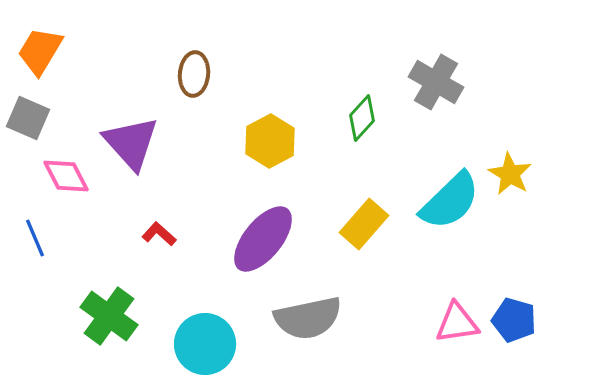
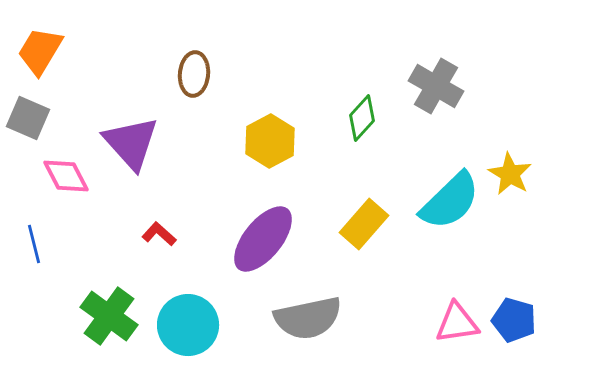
gray cross: moved 4 px down
blue line: moved 1 px left, 6 px down; rotated 9 degrees clockwise
cyan circle: moved 17 px left, 19 px up
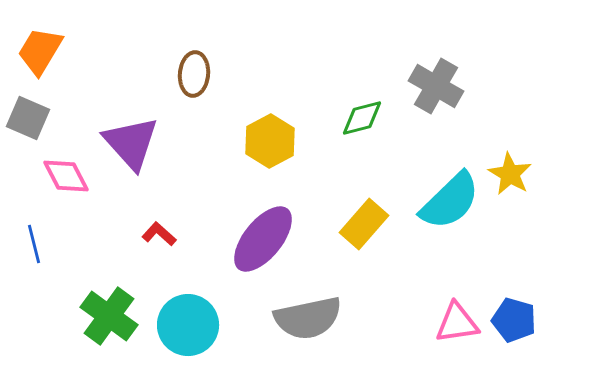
green diamond: rotated 33 degrees clockwise
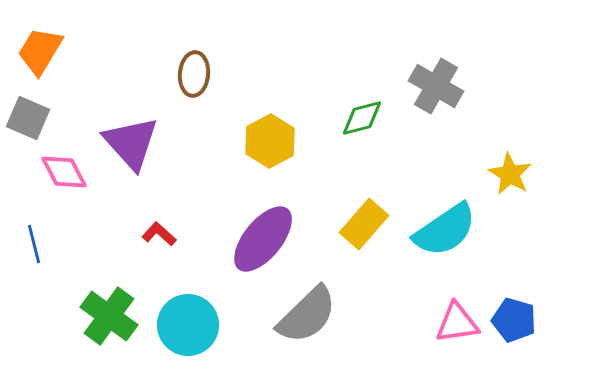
pink diamond: moved 2 px left, 4 px up
cyan semicircle: moved 5 px left, 29 px down; rotated 10 degrees clockwise
gray semicircle: moved 1 px left, 3 px up; rotated 32 degrees counterclockwise
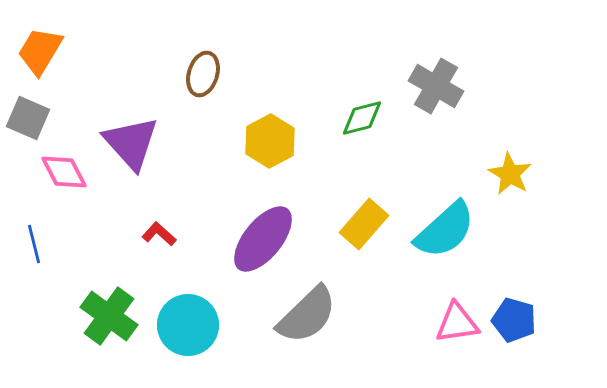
brown ellipse: moved 9 px right; rotated 12 degrees clockwise
cyan semicircle: rotated 8 degrees counterclockwise
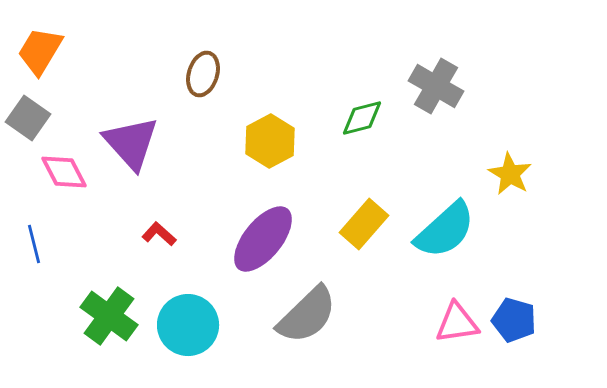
gray square: rotated 12 degrees clockwise
